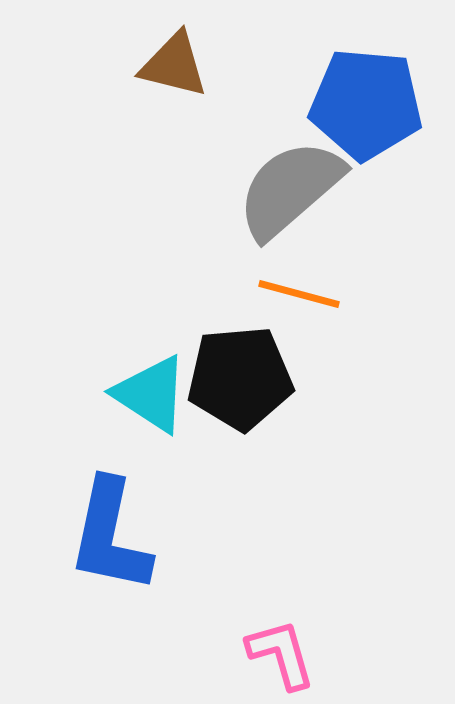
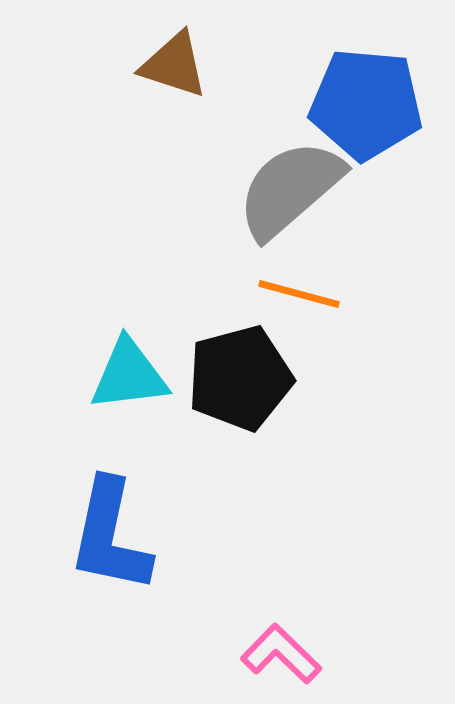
brown triangle: rotated 4 degrees clockwise
black pentagon: rotated 10 degrees counterclockwise
cyan triangle: moved 22 px left, 19 px up; rotated 40 degrees counterclockwise
pink L-shape: rotated 30 degrees counterclockwise
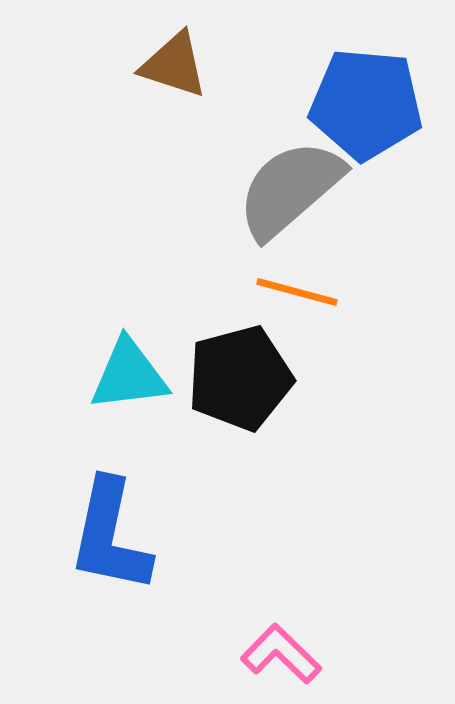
orange line: moved 2 px left, 2 px up
